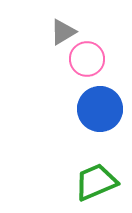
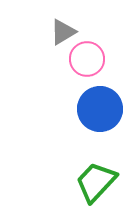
green trapezoid: rotated 24 degrees counterclockwise
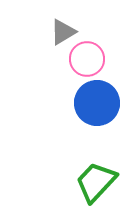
blue circle: moved 3 px left, 6 px up
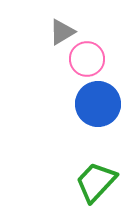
gray triangle: moved 1 px left
blue circle: moved 1 px right, 1 px down
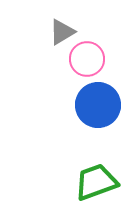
blue circle: moved 1 px down
green trapezoid: rotated 27 degrees clockwise
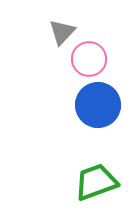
gray triangle: rotated 16 degrees counterclockwise
pink circle: moved 2 px right
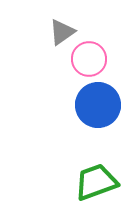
gray triangle: rotated 12 degrees clockwise
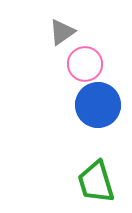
pink circle: moved 4 px left, 5 px down
green trapezoid: rotated 87 degrees counterclockwise
